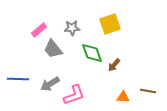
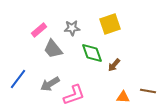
blue line: rotated 55 degrees counterclockwise
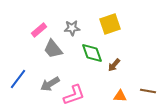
orange triangle: moved 3 px left, 1 px up
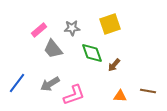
blue line: moved 1 px left, 4 px down
